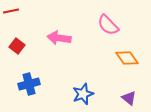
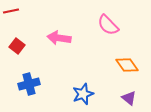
orange diamond: moved 7 px down
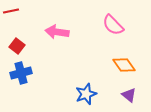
pink semicircle: moved 5 px right
pink arrow: moved 2 px left, 6 px up
orange diamond: moved 3 px left
blue cross: moved 8 px left, 11 px up
blue star: moved 3 px right
purple triangle: moved 3 px up
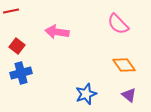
pink semicircle: moved 5 px right, 1 px up
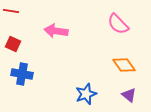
red line: rotated 21 degrees clockwise
pink arrow: moved 1 px left, 1 px up
red square: moved 4 px left, 2 px up; rotated 14 degrees counterclockwise
blue cross: moved 1 px right, 1 px down; rotated 25 degrees clockwise
